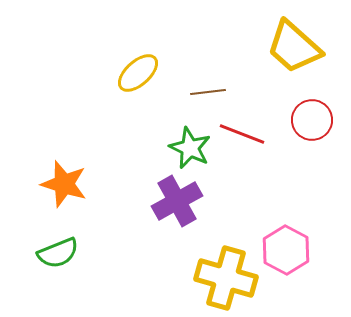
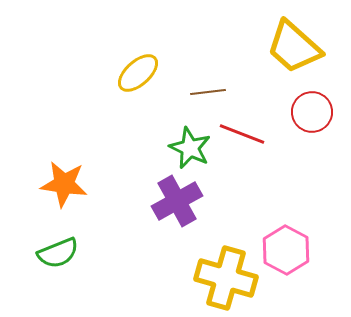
red circle: moved 8 px up
orange star: rotated 9 degrees counterclockwise
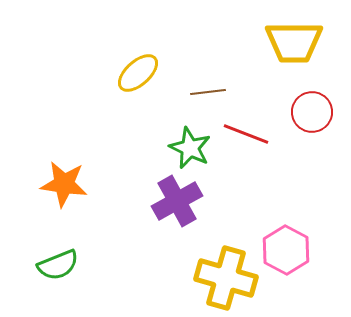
yellow trapezoid: moved 5 px up; rotated 42 degrees counterclockwise
red line: moved 4 px right
green semicircle: moved 12 px down
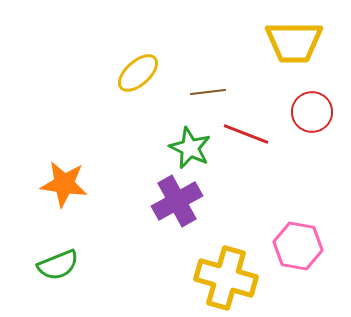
pink hexagon: moved 12 px right, 4 px up; rotated 18 degrees counterclockwise
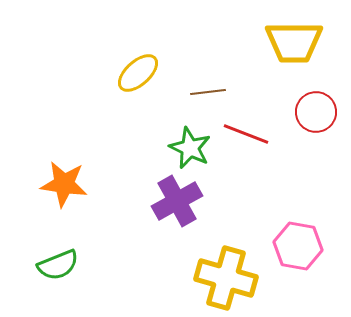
red circle: moved 4 px right
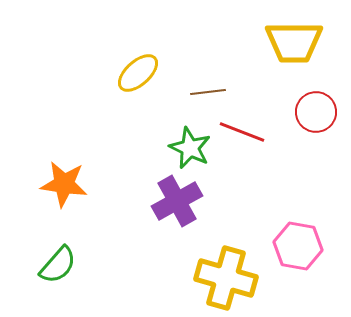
red line: moved 4 px left, 2 px up
green semicircle: rotated 27 degrees counterclockwise
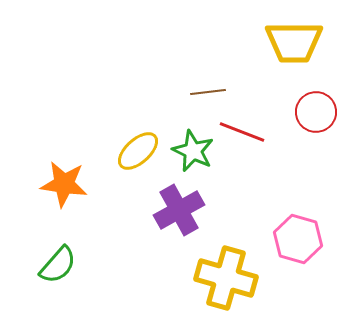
yellow ellipse: moved 78 px down
green star: moved 3 px right, 3 px down
purple cross: moved 2 px right, 9 px down
pink hexagon: moved 7 px up; rotated 6 degrees clockwise
